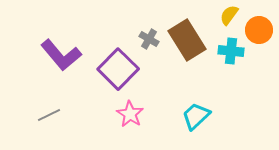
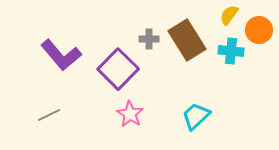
gray cross: rotated 30 degrees counterclockwise
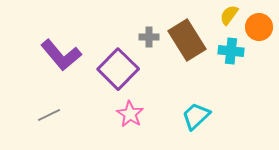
orange circle: moved 3 px up
gray cross: moved 2 px up
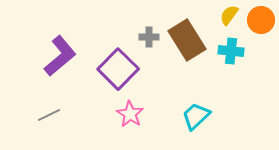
orange circle: moved 2 px right, 7 px up
purple L-shape: moved 1 px left, 1 px down; rotated 90 degrees counterclockwise
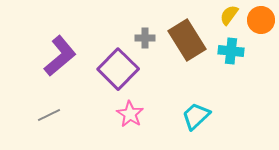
gray cross: moved 4 px left, 1 px down
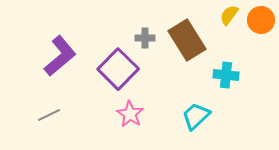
cyan cross: moved 5 px left, 24 px down
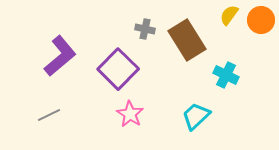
gray cross: moved 9 px up; rotated 12 degrees clockwise
cyan cross: rotated 20 degrees clockwise
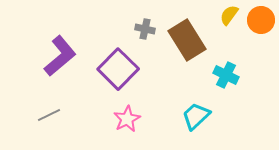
pink star: moved 3 px left, 5 px down; rotated 12 degrees clockwise
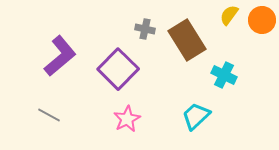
orange circle: moved 1 px right
cyan cross: moved 2 px left
gray line: rotated 55 degrees clockwise
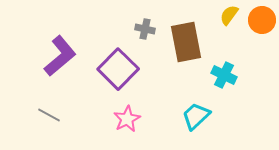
brown rectangle: moved 1 px left, 2 px down; rotated 21 degrees clockwise
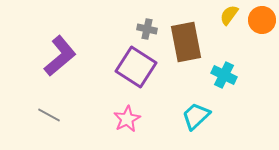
gray cross: moved 2 px right
purple square: moved 18 px right, 2 px up; rotated 12 degrees counterclockwise
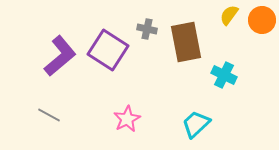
purple square: moved 28 px left, 17 px up
cyan trapezoid: moved 8 px down
